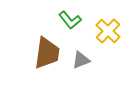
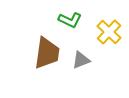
green L-shape: rotated 25 degrees counterclockwise
yellow cross: moved 1 px right, 1 px down
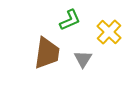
green L-shape: rotated 50 degrees counterclockwise
gray triangle: moved 2 px right, 1 px up; rotated 36 degrees counterclockwise
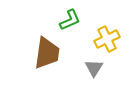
yellow cross: moved 2 px left, 7 px down; rotated 20 degrees clockwise
gray triangle: moved 11 px right, 9 px down
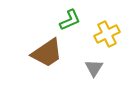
yellow cross: moved 5 px up
brown trapezoid: rotated 48 degrees clockwise
